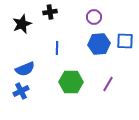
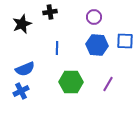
blue hexagon: moved 2 px left, 1 px down; rotated 10 degrees clockwise
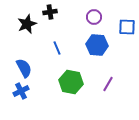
black star: moved 5 px right
blue square: moved 2 px right, 14 px up
blue line: rotated 24 degrees counterclockwise
blue semicircle: moved 1 px left, 1 px up; rotated 96 degrees counterclockwise
green hexagon: rotated 10 degrees clockwise
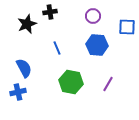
purple circle: moved 1 px left, 1 px up
blue cross: moved 3 px left, 1 px down; rotated 14 degrees clockwise
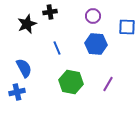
blue hexagon: moved 1 px left, 1 px up
blue cross: moved 1 px left
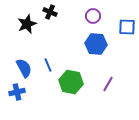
black cross: rotated 32 degrees clockwise
blue line: moved 9 px left, 17 px down
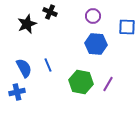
green hexagon: moved 10 px right
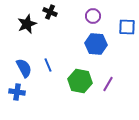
green hexagon: moved 1 px left, 1 px up
blue cross: rotated 21 degrees clockwise
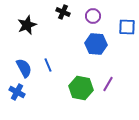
black cross: moved 13 px right
black star: moved 1 px down
green hexagon: moved 1 px right, 7 px down
blue cross: rotated 21 degrees clockwise
